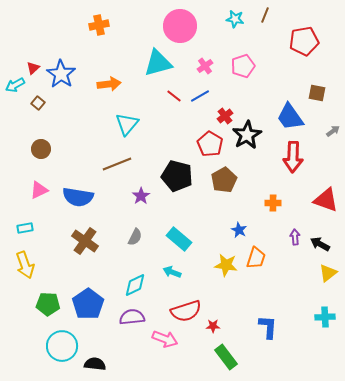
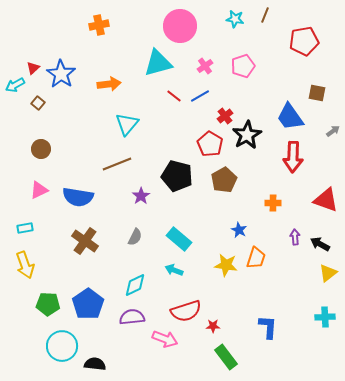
cyan arrow at (172, 272): moved 2 px right, 2 px up
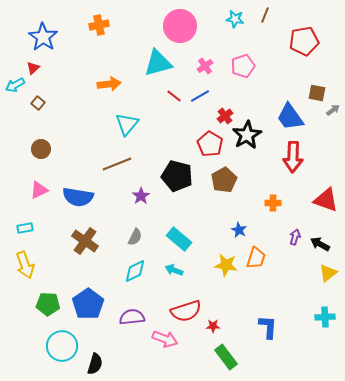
blue star at (61, 74): moved 18 px left, 37 px up
gray arrow at (333, 131): moved 21 px up
purple arrow at (295, 237): rotated 21 degrees clockwise
cyan diamond at (135, 285): moved 14 px up
black semicircle at (95, 364): rotated 100 degrees clockwise
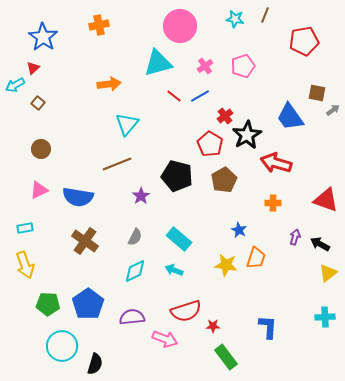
red arrow at (293, 157): moved 17 px left, 6 px down; rotated 104 degrees clockwise
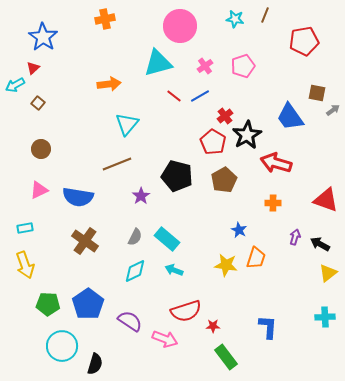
orange cross at (99, 25): moved 6 px right, 6 px up
red pentagon at (210, 144): moved 3 px right, 2 px up
cyan rectangle at (179, 239): moved 12 px left
purple semicircle at (132, 317): moved 2 px left, 4 px down; rotated 40 degrees clockwise
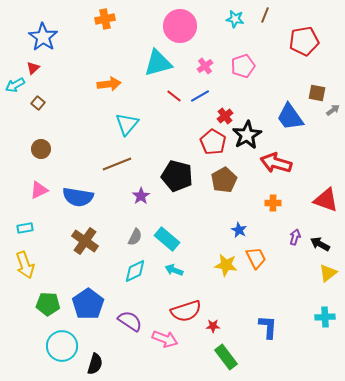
orange trapezoid at (256, 258): rotated 45 degrees counterclockwise
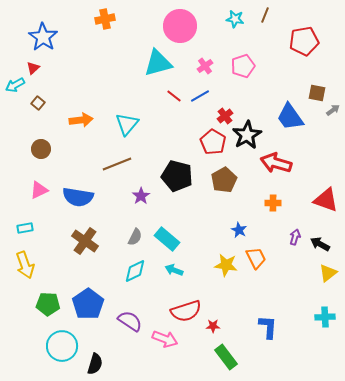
orange arrow at (109, 84): moved 28 px left, 36 px down
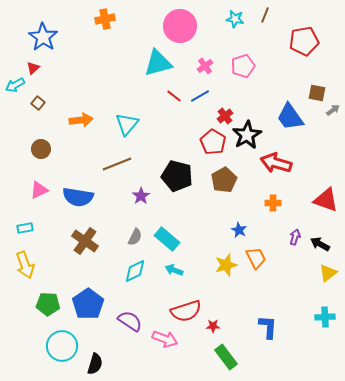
yellow star at (226, 265): rotated 25 degrees counterclockwise
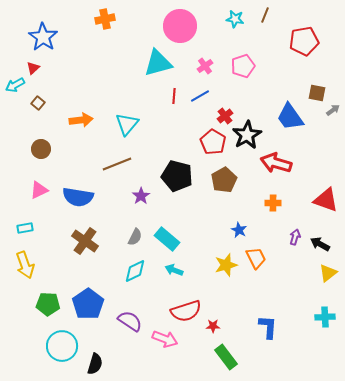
red line at (174, 96): rotated 56 degrees clockwise
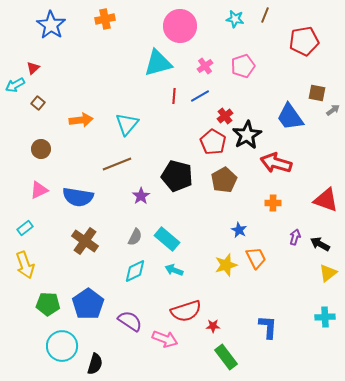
blue star at (43, 37): moved 8 px right, 12 px up
cyan rectangle at (25, 228): rotated 28 degrees counterclockwise
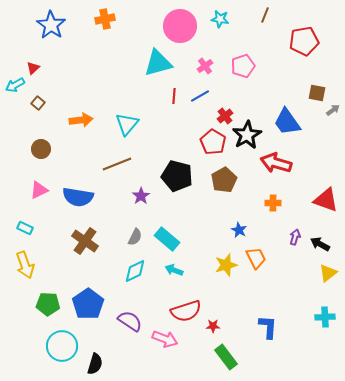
cyan star at (235, 19): moved 15 px left
blue trapezoid at (290, 117): moved 3 px left, 5 px down
cyan rectangle at (25, 228): rotated 63 degrees clockwise
